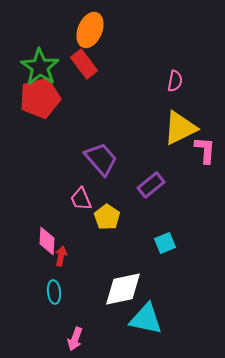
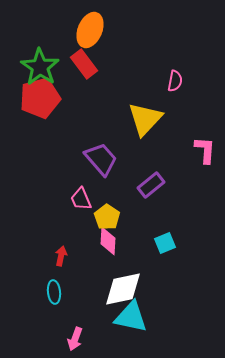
yellow triangle: moved 35 px left, 9 px up; rotated 21 degrees counterclockwise
pink diamond: moved 61 px right
cyan triangle: moved 15 px left, 2 px up
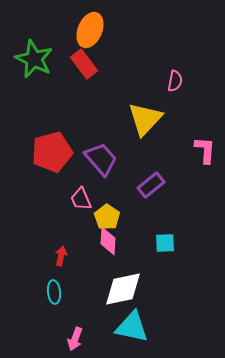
green star: moved 6 px left, 8 px up; rotated 9 degrees counterclockwise
red pentagon: moved 12 px right, 54 px down
cyan square: rotated 20 degrees clockwise
cyan triangle: moved 1 px right, 10 px down
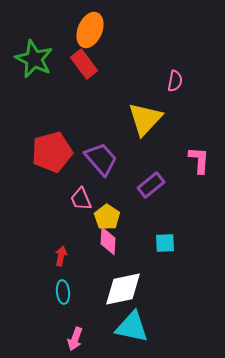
pink L-shape: moved 6 px left, 10 px down
cyan ellipse: moved 9 px right
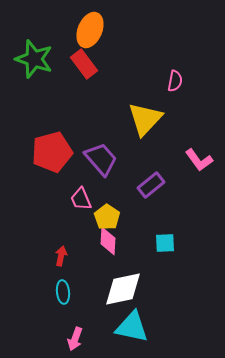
green star: rotated 6 degrees counterclockwise
pink L-shape: rotated 140 degrees clockwise
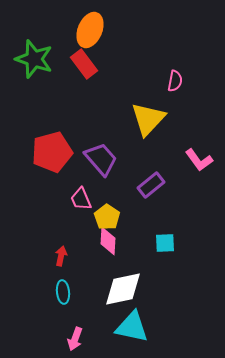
yellow triangle: moved 3 px right
